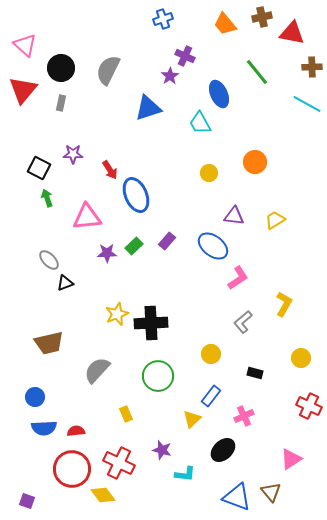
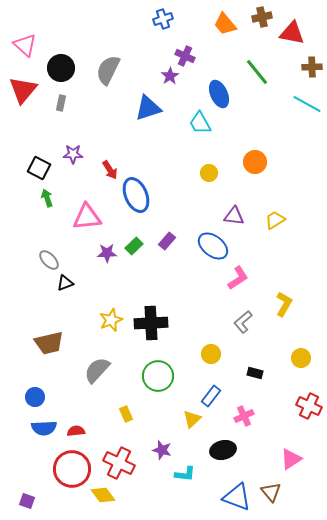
yellow star at (117, 314): moved 6 px left, 6 px down
black ellipse at (223, 450): rotated 30 degrees clockwise
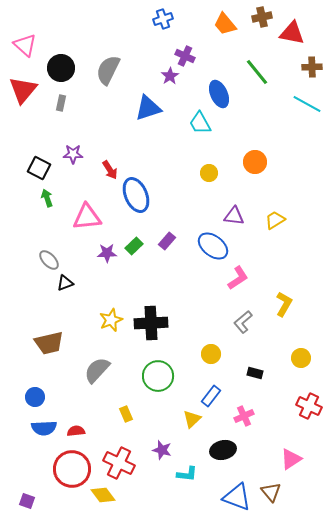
cyan L-shape at (185, 474): moved 2 px right
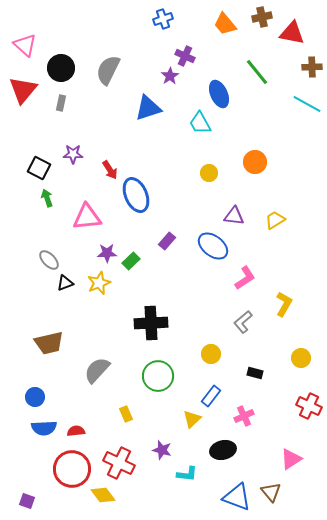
green rectangle at (134, 246): moved 3 px left, 15 px down
pink L-shape at (238, 278): moved 7 px right
yellow star at (111, 320): moved 12 px left, 37 px up
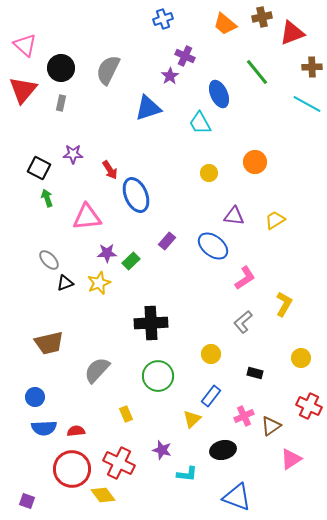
orange trapezoid at (225, 24): rotated 10 degrees counterclockwise
red triangle at (292, 33): rotated 32 degrees counterclockwise
brown triangle at (271, 492): moved 66 px up; rotated 35 degrees clockwise
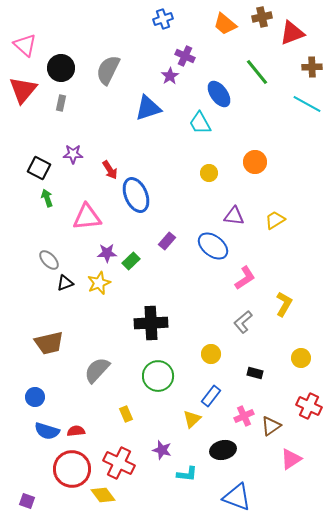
blue ellipse at (219, 94): rotated 12 degrees counterclockwise
blue semicircle at (44, 428): moved 3 px right, 3 px down; rotated 20 degrees clockwise
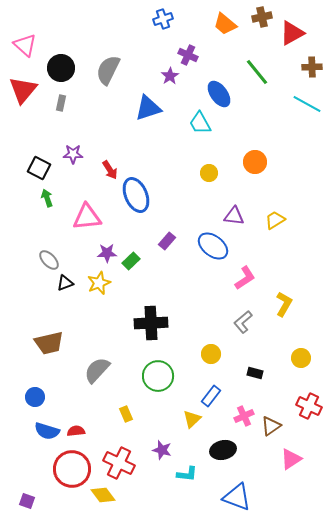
red triangle at (292, 33): rotated 8 degrees counterclockwise
purple cross at (185, 56): moved 3 px right, 1 px up
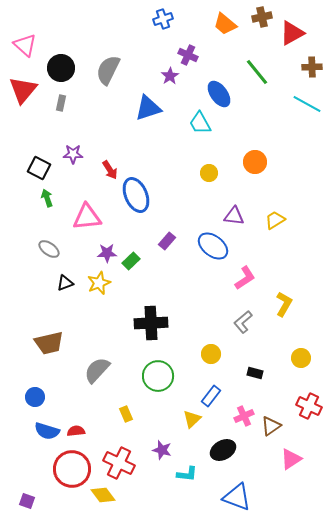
gray ellipse at (49, 260): moved 11 px up; rotated 10 degrees counterclockwise
black ellipse at (223, 450): rotated 15 degrees counterclockwise
